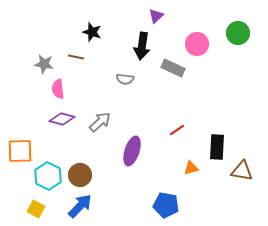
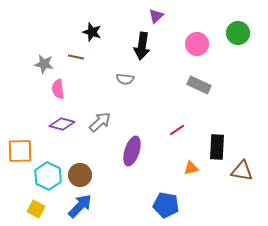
gray rectangle: moved 26 px right, 17 px down
purple diamond: moved 5 px down
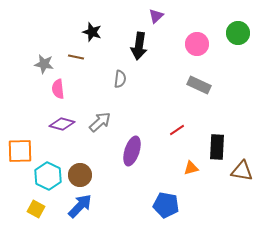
black arrow: moved 3 px left
gray semicircle: moved 5 px left; rotated 90 degrees counterclockwise
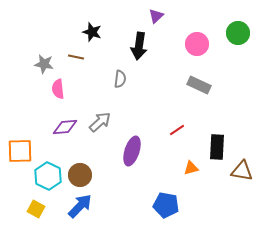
purple diamond: moved 3 px right, 3 px down; rotated 20 degrees counterclockwise
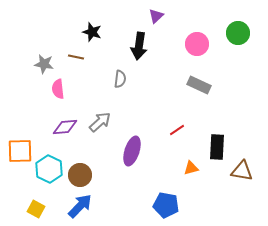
cyan hexagon: moved 1 px right, 7 px up
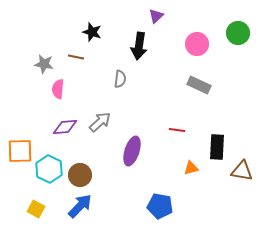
pink semicircle: rotated 12 degrees clockwise
red line: rotated 42 degrees clockwise
blue pentagon: moved 6 px left, 1 px down
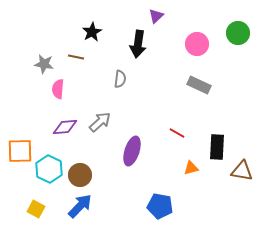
black star: rotated 24 degrees clockwise
black arrow: moved 1 px left, 2 px up
red line: moved 3 px down; rotated 21 degrees clockwise
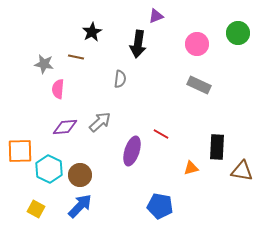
purple triangle: rotated 21 degrees clockwise
red line: moved 16 px left, 1 px down
